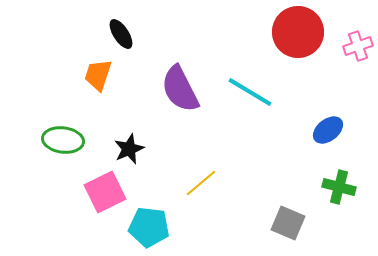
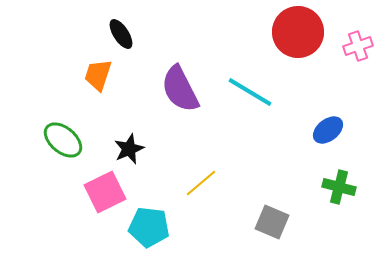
green ellipse: rotated 33 degrees clockwise
gray square: moved 16 px left, 1 px up
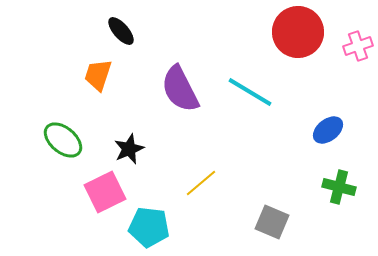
black ellipse: moved 3 px up; rotated 8 degrees counterclockwise
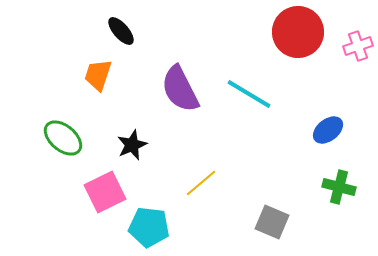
cyan line: moved 1 px left, 2 px down
green ellipse: moved 2 px up
black star: moved 3 px right, 4 px up
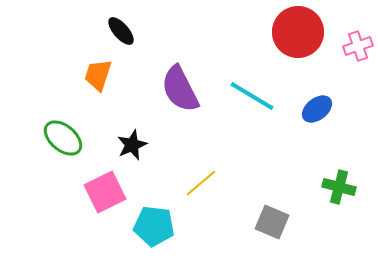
cyan line: moved 3 px right, 2 px down
blue ellipse: moved 11 px left, 21 px up
cyan pentagon: moved 5 px right, 1 px up
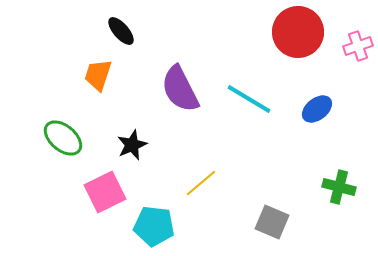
cyan line: moved 3 px left, 3 px down
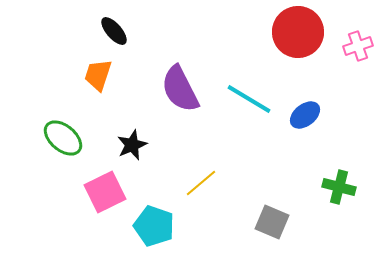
black ellipse: moved 7 px left
blue ellipse: moved 12 px left, 6 px down
cyan pentagon: rotated 12 degrees clockwise
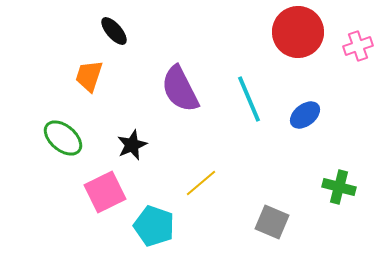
orange trapezoid: moved 9 px left, 1 px down
cyan line: rotated 36 degrees clockwise
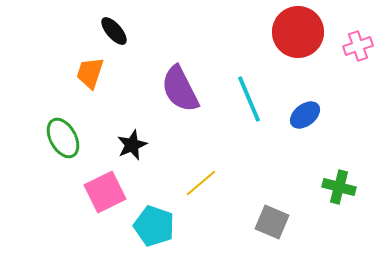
orange trapezoid: moved 1 px right, 3 px up
green ellipse: rotated 21 degrees clockwise
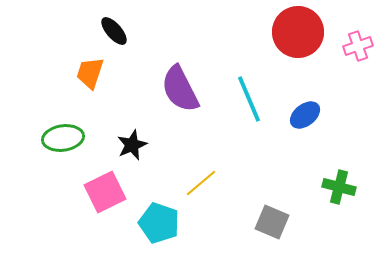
green ellipse: rotated 69 degrees counterclockwise
cyan pentagon: moved 5 px right, 3 px up
